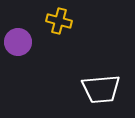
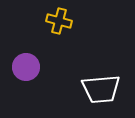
purple circle: moved 8 px right, 25 px down
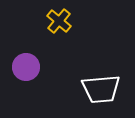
yellow cross: rotated 25 degrees clockwise
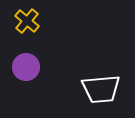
yellow cross: moved 32 px left
